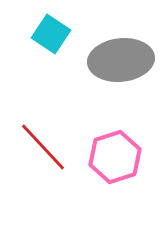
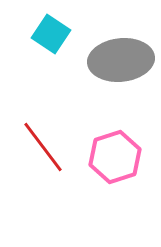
red line: rotated 6 degrees clockwise
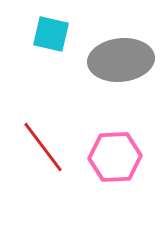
cyan square: rotated 21 degrees counterclockwise
pink hexagon: rotated 15 degrees clockwise
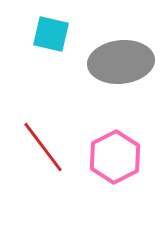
gray ellipse: moved 2 px down
pink hexagon: rotated 24 degrees counterclockwise
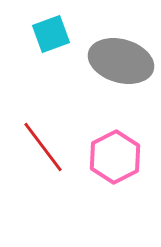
cyan square: rotated 33 degrees counterclockwise
gray ellipse: moved 1 px up; rotated 22 degrees clockwise
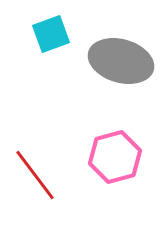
red line: moved 8 px left, 28 px down
pink hexagon: rotated 12 degrees clockwise
